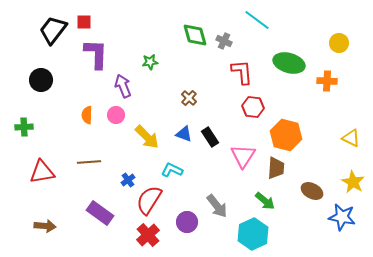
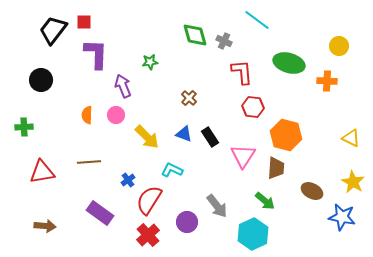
yellow circle: moved 3 px down
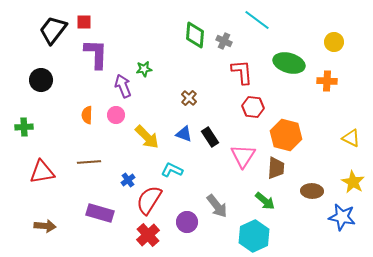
green diamond: rotated 20 degrees clockwise
yellow circle: moved 5 px left, 4 px up
green star: moved 6 px left, 7 px down
brown ellipse: rotated 25 degrees counterclockwise
purple rectangle: rotated 20 degrees counterclockwise
cyan hexagon: moved 1 px right, 2 px down
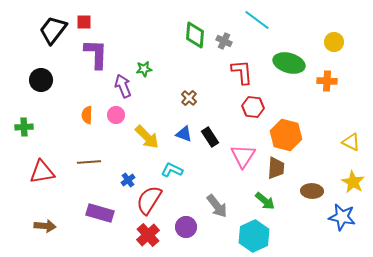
yellow triangle: moved 4 px down
purple circle: moved 1 px left, 5 px down
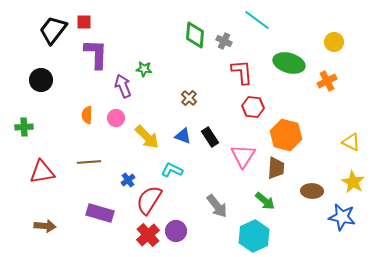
green star: rotated 14 degrees clockwise
orange cross: rotated 30 degrees counterclockwise
pink circle: moved 3 px down
blue triangle: moved 1 px left, 2 px down
purple circle: moved 10 px left, 4 px down
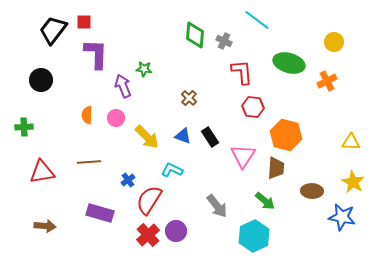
yellow triangle: rotated 24 degrees counterclockwise
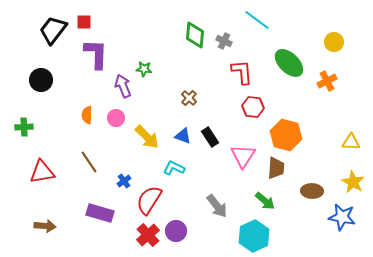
green ellipse: rotated 28 degrees clockwise
brown line: rotated 60 degrees clockwise
cyan L-shape: moved 2 px right, 2 px up
blue cross: moved 4 px left, 1 px down
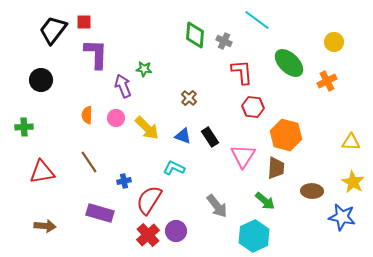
yellow arrow: moved 9 px up
blue cross: rotated 24 degrees clockwise
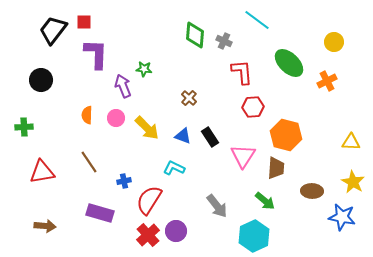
red hexagon: rotated 10 degrees counterclockwise
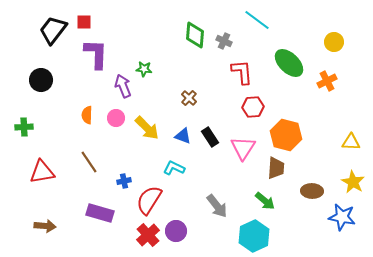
pink triangle: moved 8 px up
